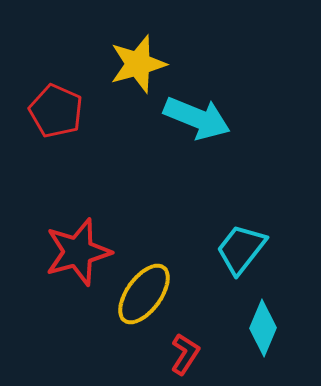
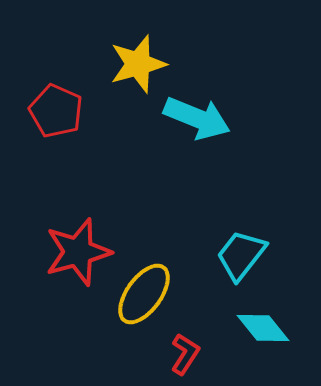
cyan trapezoid: moved 6 px down
cyan diamond: rotated 62 degrees counterclockwise
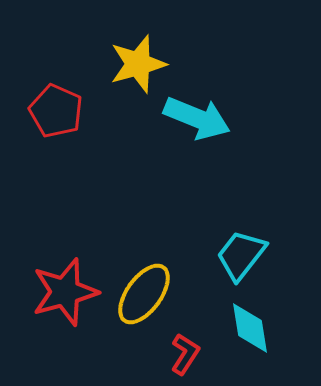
red star: moved 13 px left, 40 px down
cyan diamond: moved 13 px left; rotated 30 degrees clockwise
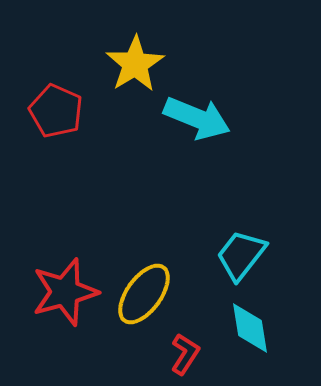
yellow star: moved 3 px left; rotated 16 degrees counterclockwise
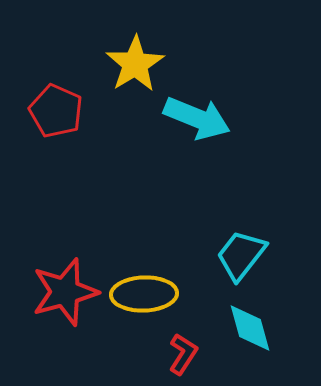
yellow ellipse: rotated 52 degrees clockwise
cyan diamond: rotated 6 degrees counterclockwise
red L-shape: moved 2 px left
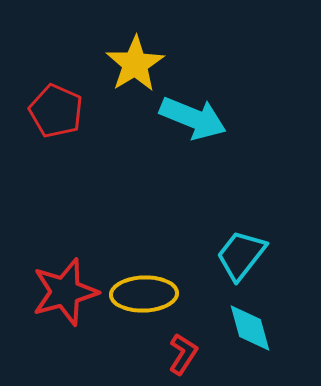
cyan arrow: moved 4 px left
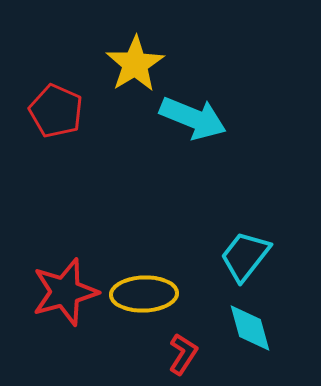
cyan trapezoid: moved 4 px right, 1 px down
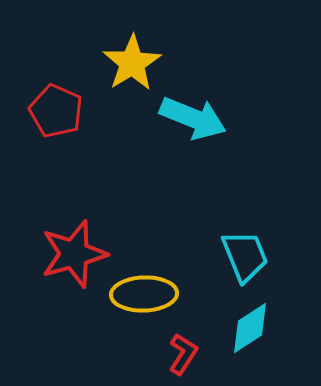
yellow star: moved 3 px left, 1 px up
cyan trapezoid: rotated 120 degrees clockwise
red star: moved 9 px right, 38 px up
cyan diamond: rotated 72 degrees clockwise
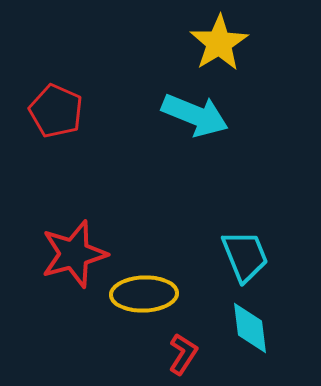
yellow star: moved 87 px right, 20 px up
cyan arrow: moved 2 px right, 3 px up
cyan diamond: rotated 64 degrees counterclockwise
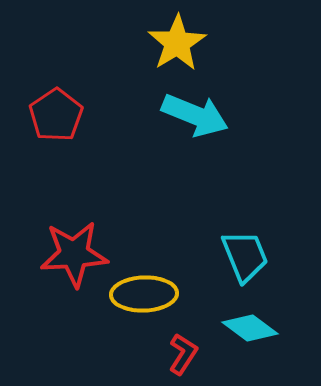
yellow star: moved 42 px left
red pentagon: moved 4 px down; rotated 14 degrees clockwise
red star: rotated 12 degrees clockwise
cyan diamond: rotated 46 degrees counterclockwise
